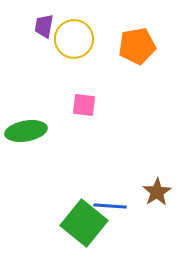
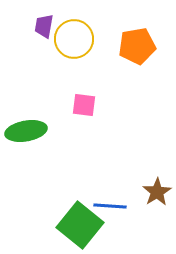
green square: moved 4 px left, 2 px down
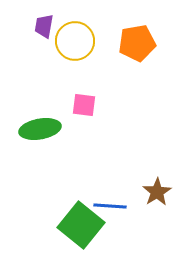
yellow circle: moved 1 px right, 2 px down
orange pentagon: moved 3 px up
green ellipse: moved 14 px right, 2 px up
green square: moved 1 px right
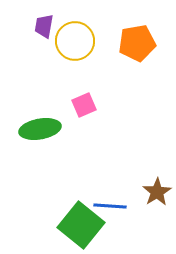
pink square: rotated 30 degrees counterclockwise
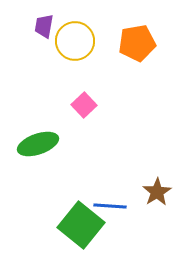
pink square: rotated 20 degrees counterclockwise
green ellipse: moved 2 px left, 15 px down; rotated 9 degrees counterclockwise
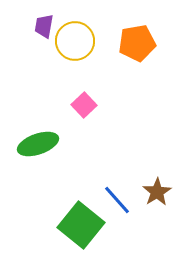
blue line: moved 7 px right, 6 px up; rotated 44 degrees clockwise
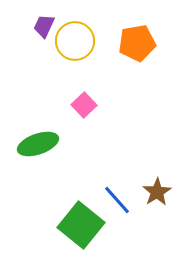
purple trapezoid: rotated 15 degrees clockwise
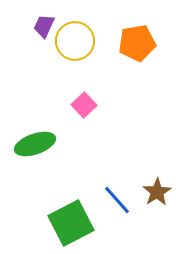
green ellipse: moved 3 px left
green square: moved 10 px left, 2 px up; rotated 24 degrees clockwise
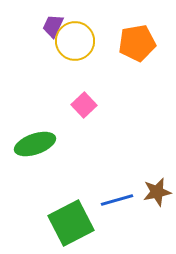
purple trapezoid: moved 9 px right
brown star: rotated 20 degrees clockwise
blue line: rotated 64 degrees counterclockwise
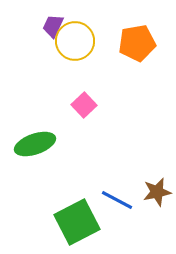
blue line: rotated 44 degrees clockwise
green square: moved 6 px right, 1 px up
